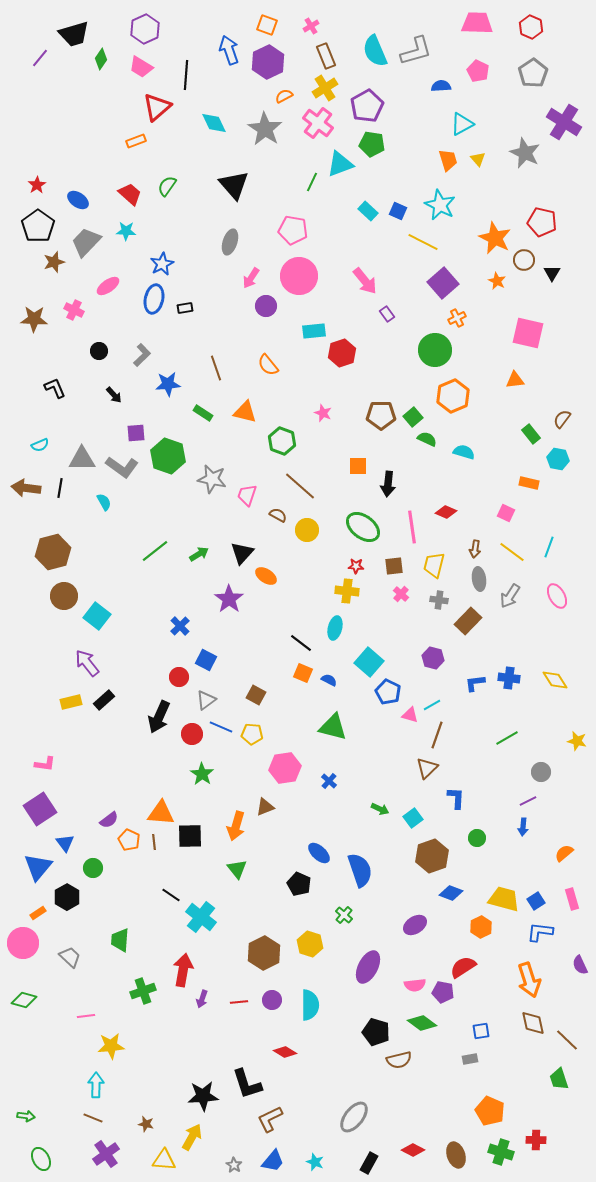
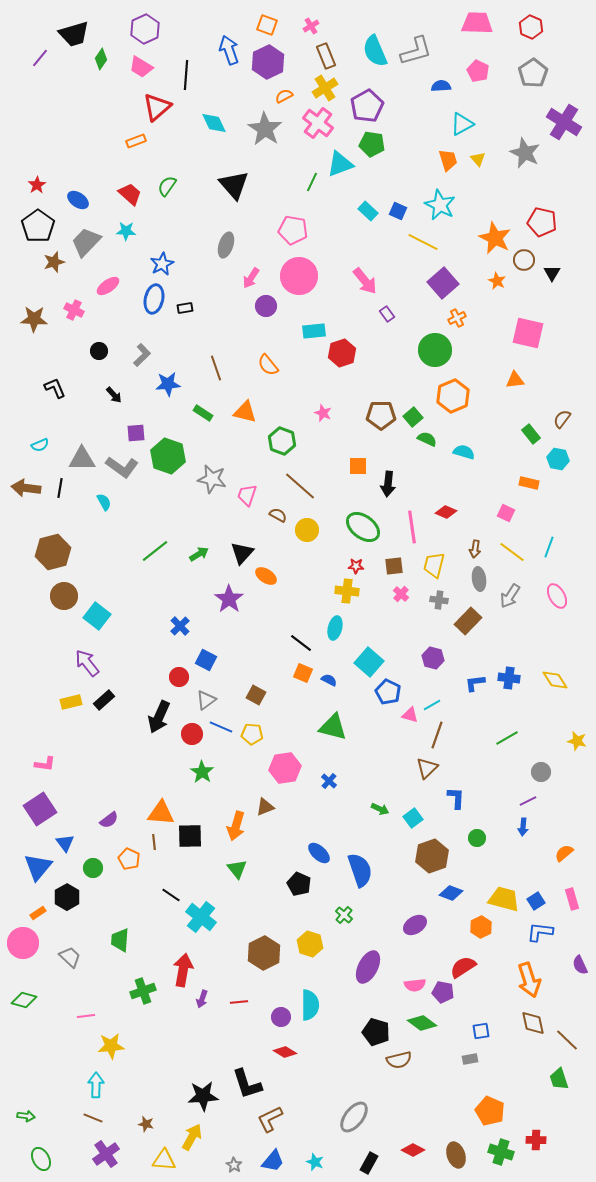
gray ellipse at (230, 242): moved 4 px left, 3 px down
green star at (202, 774): moved 2 px up
orange pentagon at (129, 840): moved 19 px down
purple circle at (272, 1000): moved 9 px right, 17 px down
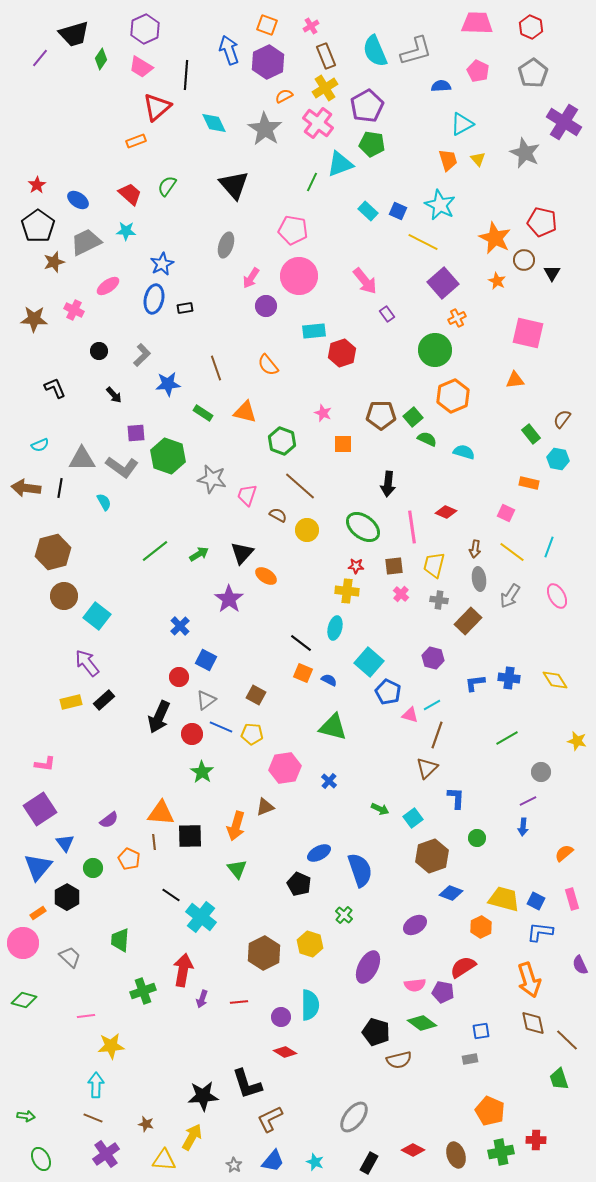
gray trapezoid at (86, 242): rotated 20 degrees clockwise
orange square at (358, 466): moved 15 px left, 22 px up
blue ellipse at (319, 853): rotated 70 degrees counterclockwise
blue square at (536, 901): rotated 30 degrees counterclockwise
green cross at (501, 1152): rotated 30 degrees counterclockwise
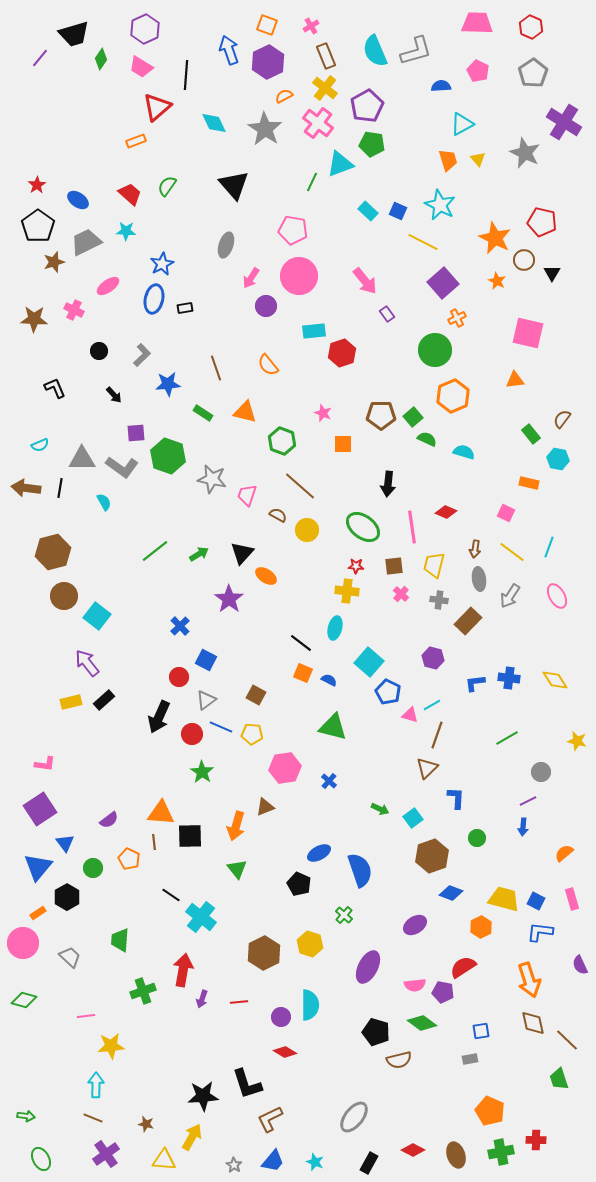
yellow cross at (325, 88): rotated 20 degrees counterclockwise
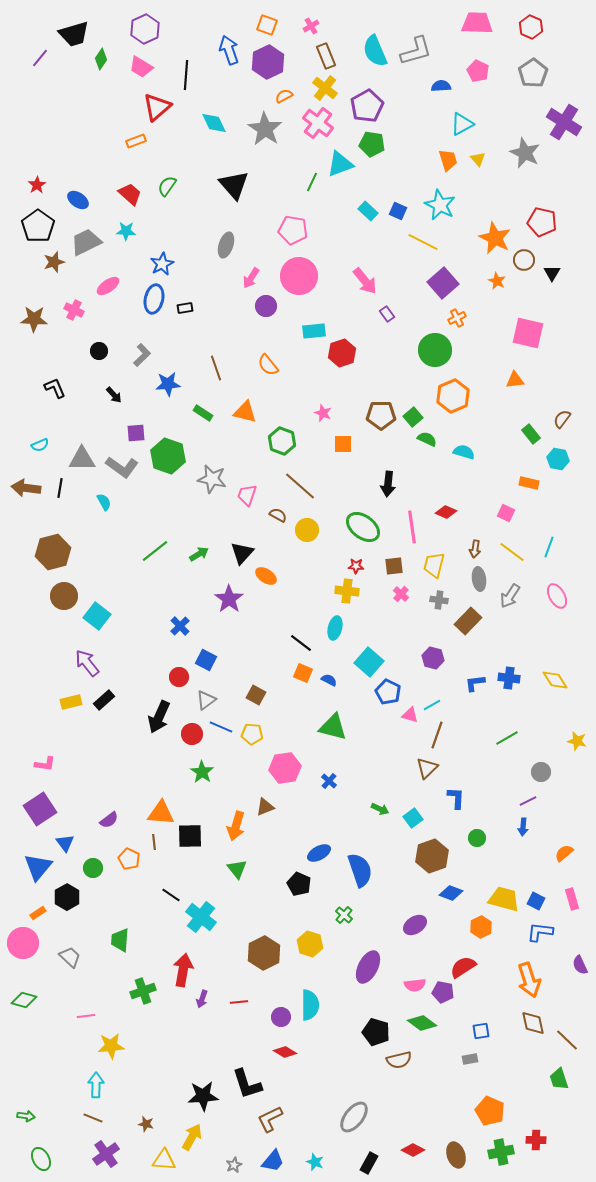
gray star at (234, 1165): rotated 14 degrees clockwise
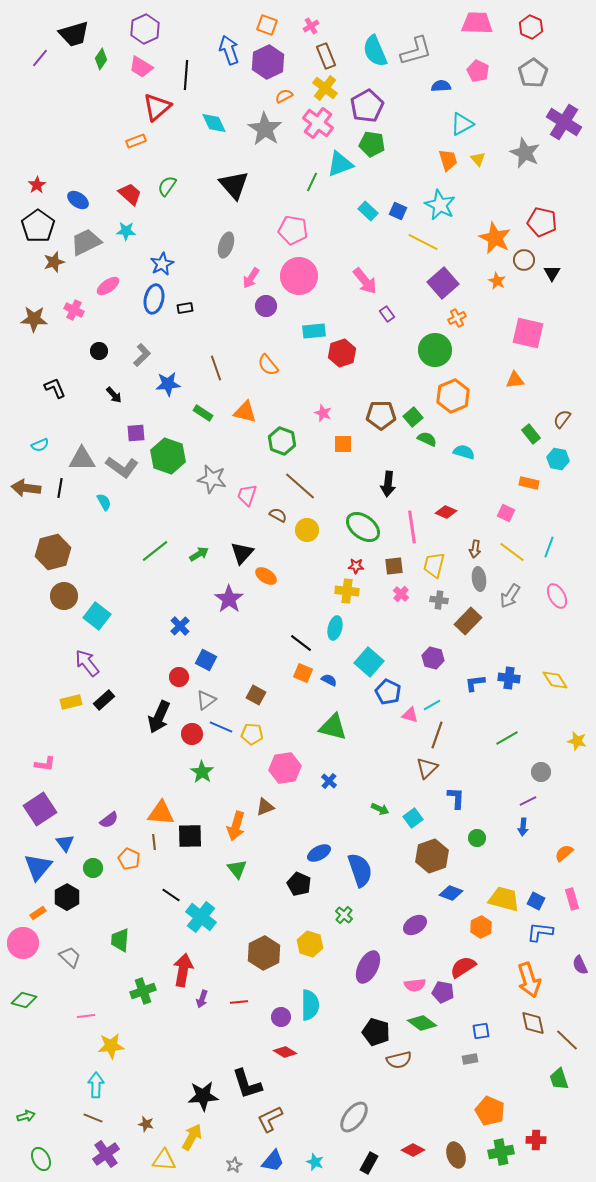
green arrow at (26, 1116): rotated 24 degrees counterclockwise
